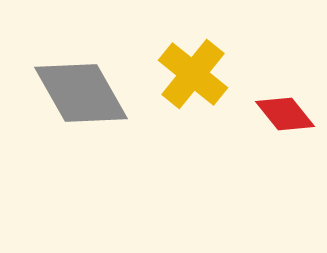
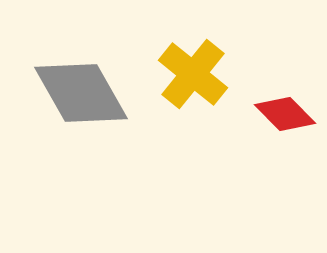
red diamond: rotated 6 degrees counterclockwise
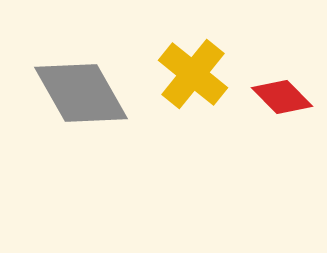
red diamond: moved 3 px left, 17 px up
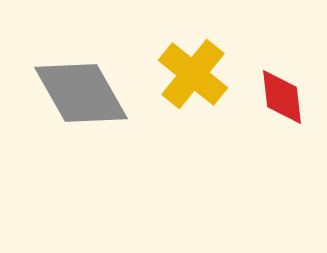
red diamond: rotated 38 degrees clockwise
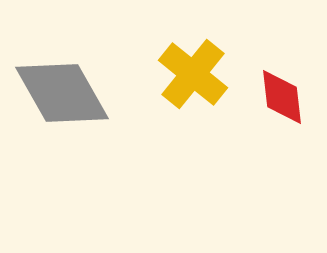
gray diamond: moved 19 px left
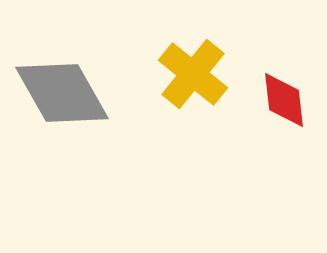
red diamond: moved 2 px right, 3 px down
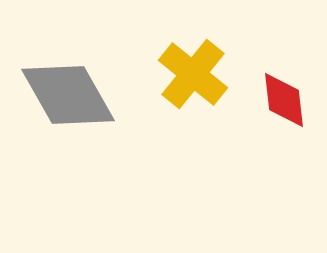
gray diamond: moved 6 px right, 2 px down
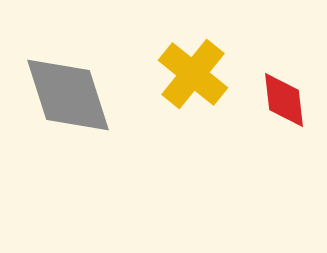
gray diamond: rotated 12 degrees clockwise
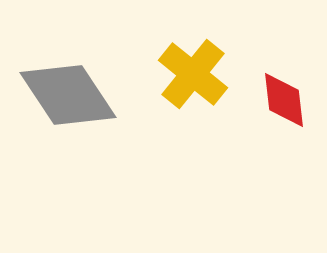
gray diamond: rotated 16 degrees counterclockwise
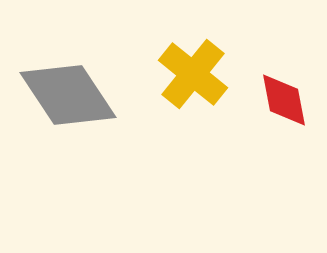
red diamond: rotated 4 degrees counterclockwise
